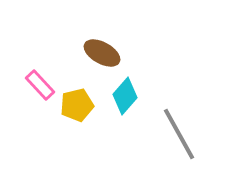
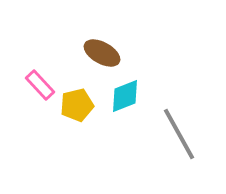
cyan diamond: rotated 27 degrees clockwise
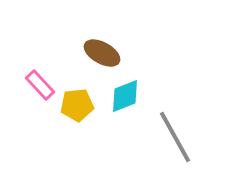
yellow pentagon: rotated 8 degrees clockwise
gray line: moved 4 px left, 3 px down
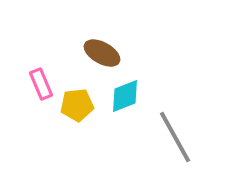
pink rectangle: moved 1 px right, 1 px up; rotated 20 degrees clockwise
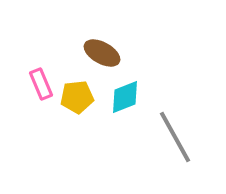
cyan diamond: moved 1 px down
yellow pentagon: moved 8 px up
